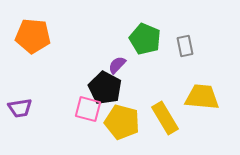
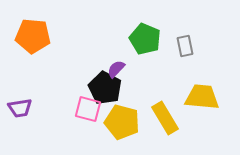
purple semicircle: moved 1 px left, 4 px down
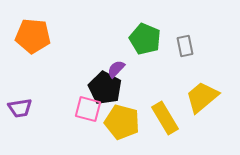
yellow trapezoid: rotated 45 degrees counterclockwise
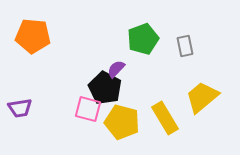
green pentagon: moved 2 px left; rotated 28 degrees clockwise
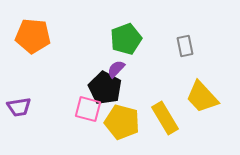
green pentagon: moved 17 px left
yellow trapezoid: rotated 93 degrees counterclockwise
purple trapezoid: moved 1 px left, 1 px up
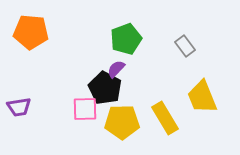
orange pentagon: moved 2 px left, 4 px up
gray rectangle: rotated 25 degrees counterclockwise
yellow trapezoid: rotated 21 degrees clockwise
pink square: moved 3 px left; rotated 16 degrees counterclockwise
yellow pentagon: rotated 16 degrees counterclockwise
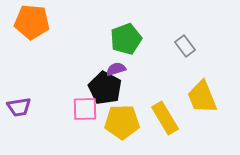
orange pentagon: moved 1 px right, 10 px up
purple semicircle: rotated 30 degrees clockwise
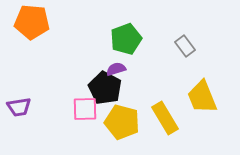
yellow pentagon: rotated 16 degrees clockwise
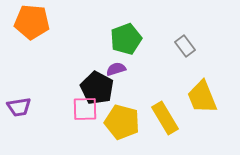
black pentagon: moved 8 px left
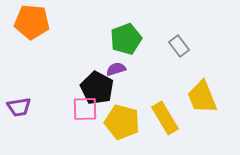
gray rectangle: moved 6 px left
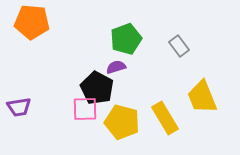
purple semicircle: moved 2 px up
